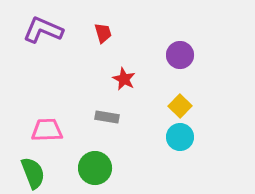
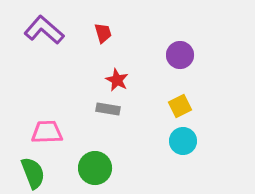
purple L-shape: moved 1 px right; rotated 18 degrees clockwise
red star: moved 7 px left, 1 px down
yellow square: rotated 20 degrees clockwise
gray rectangle: moved 1 px right, 8 px up
pink trapezoid: moved 2 px down
cyan circle: moved 3 px right, 4 px down
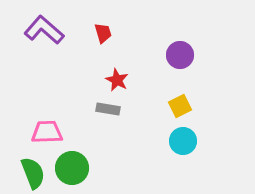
green circle: moved 23 px left
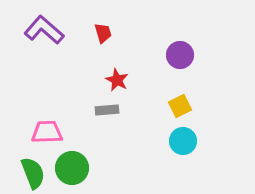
gray rectangle: moved 1 px left, 1 px down; rotated 15 degrees counterclockwise
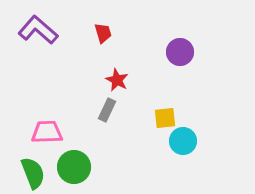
purple L-shape: moved 6 px left
purple circle: moved 3 px up
yellow square: moved 15 px left, 12 px down; rotated 20 degrees clockwise
gray rectangle: rotated 60 degrees counterclockwise
green circle: moved 2 px right, 1 px up
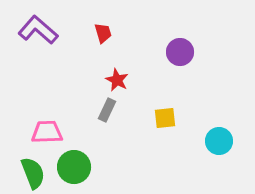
cyan circle: moved 36 px right
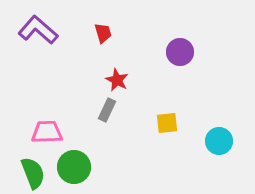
yellow square: moved 2 px right, 5 px down
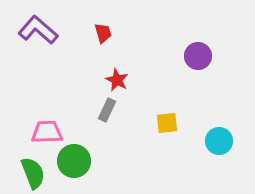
purple circle: moved 18 px right, 4 px down
green circle: moved 6 px up
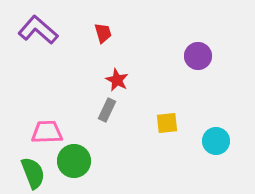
cyan circle: moved 3 px left
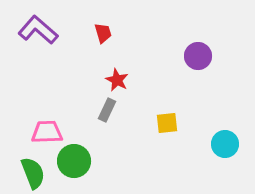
cyan circle: moved 9 px right, 3 px down
